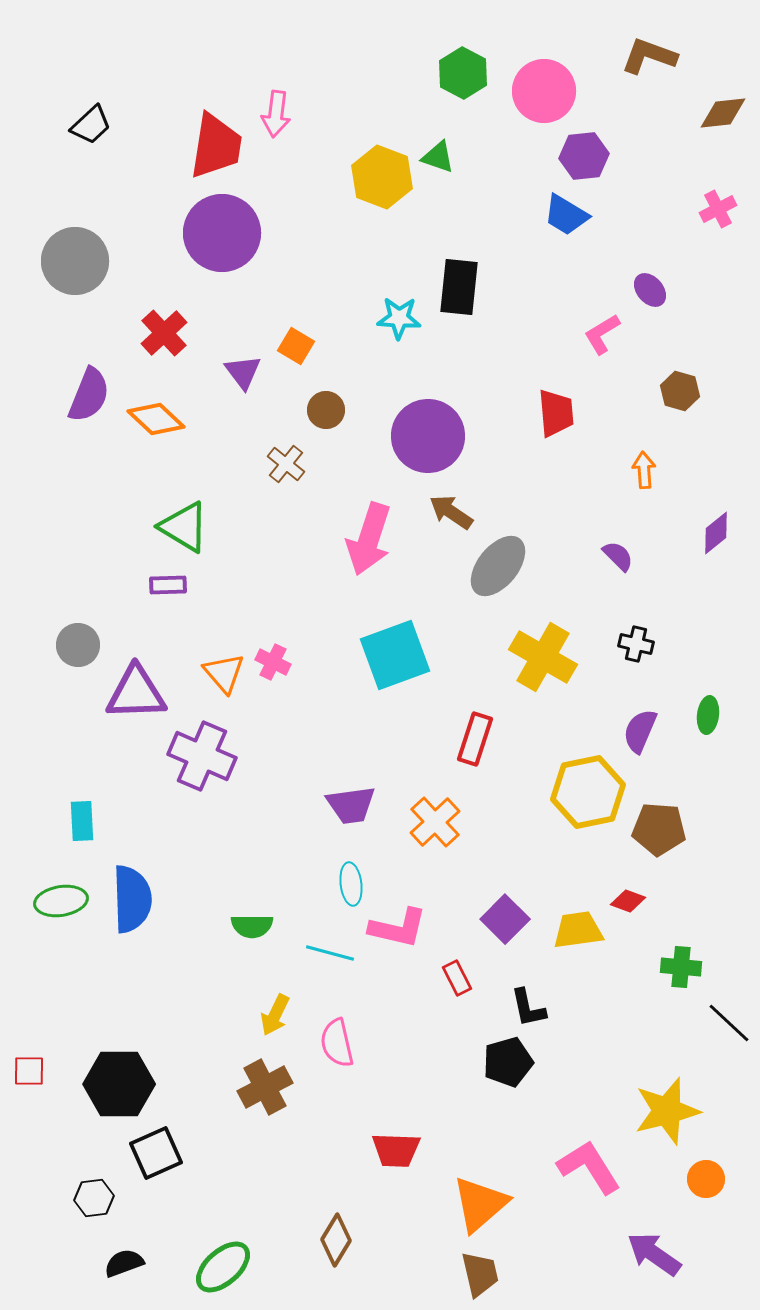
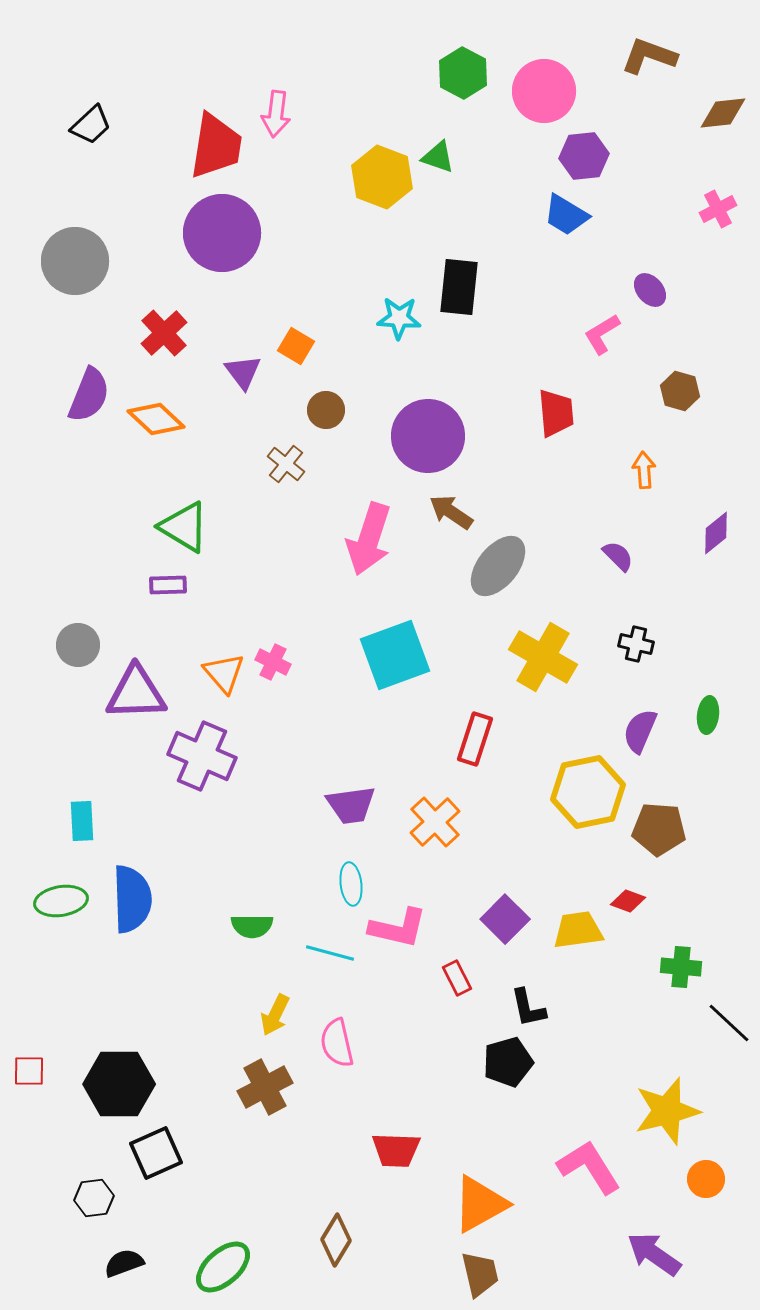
orange triangle at (480, 1204): rotated 12 degrees clockwise
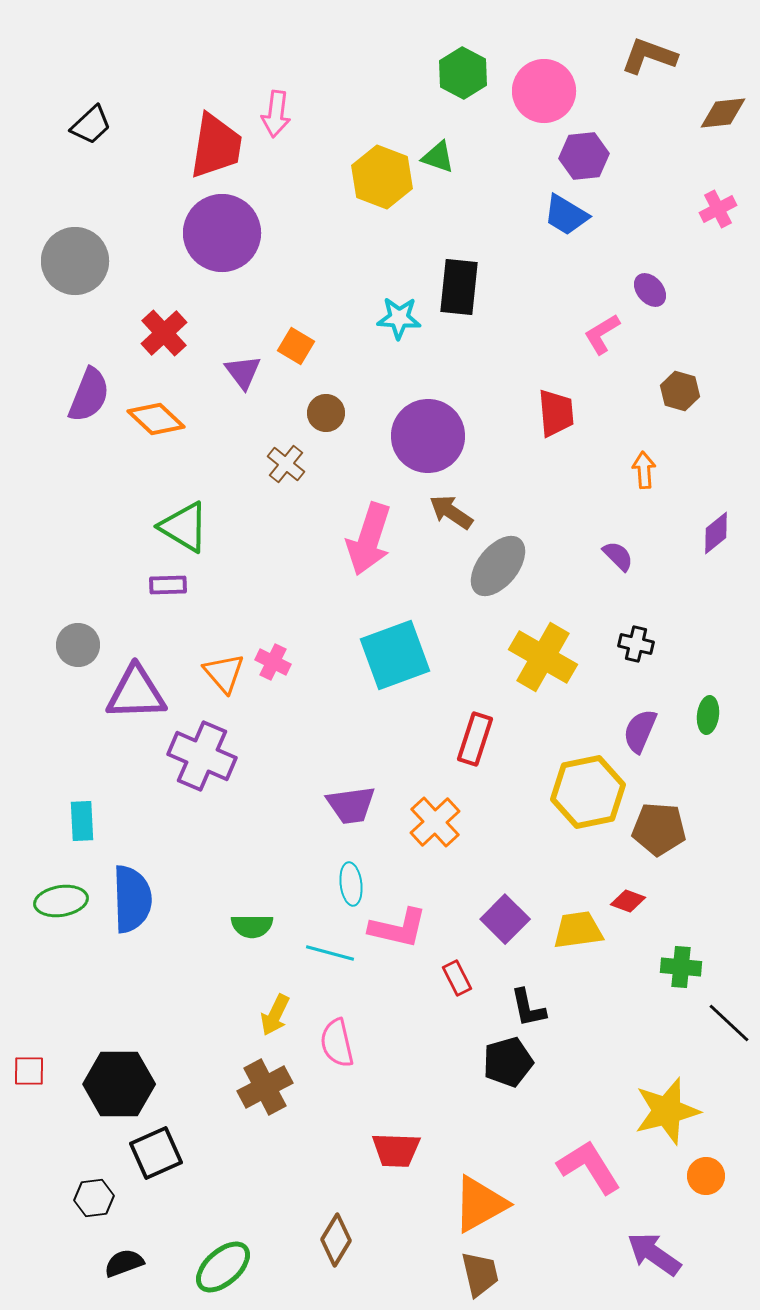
brown circle at (326, 410): moved 3 px down
orange circle at (706, 1179): moved 3 px up
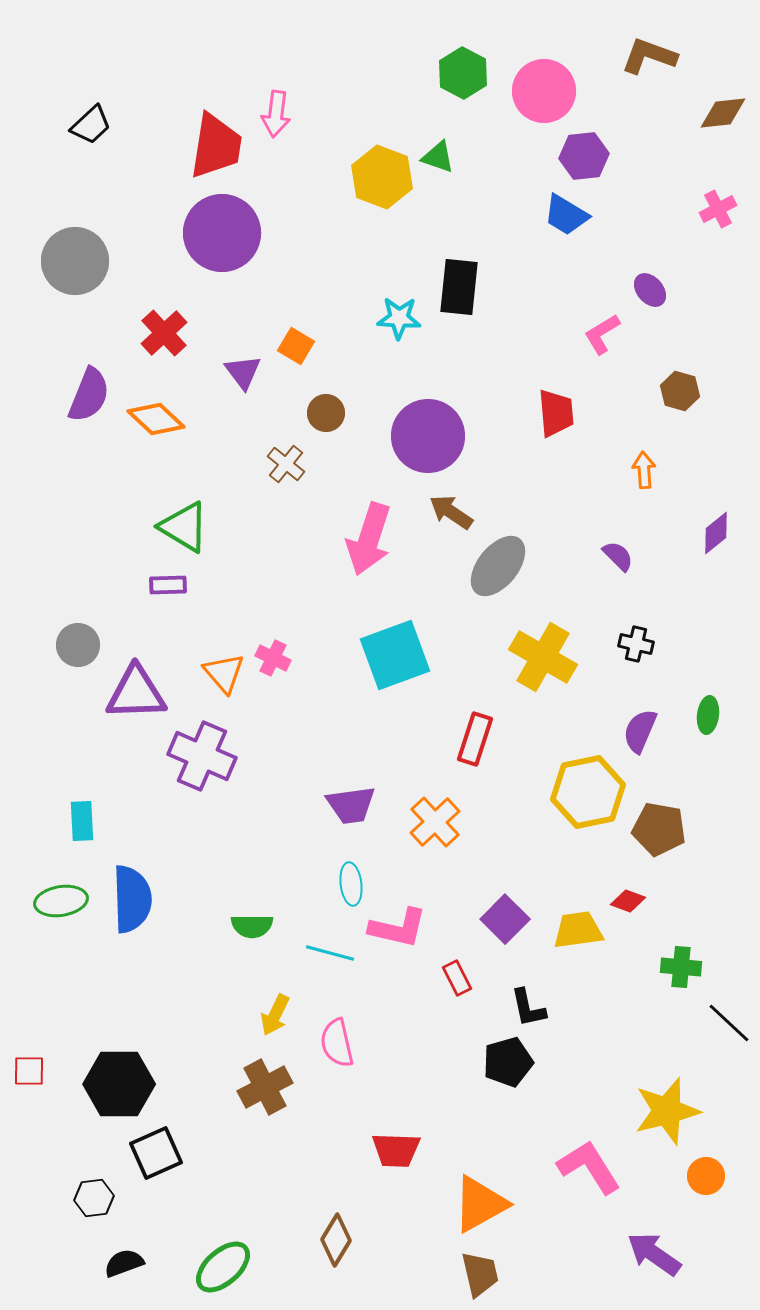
pink cross at (273, 662): moved 4 px up
brown pentagon at (659, 829): rotated 6 degrees clockwise
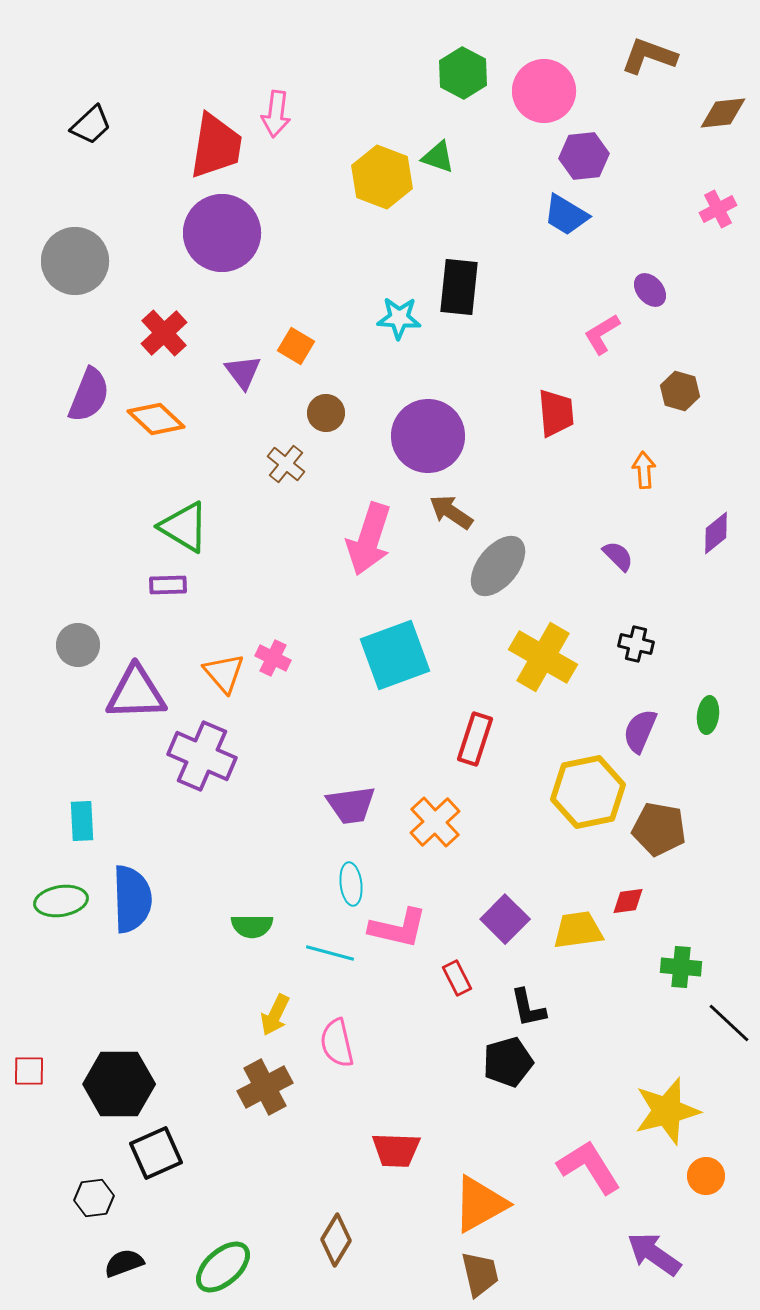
red diamond at (628, 901): rotated 28 degrees counterclockwise
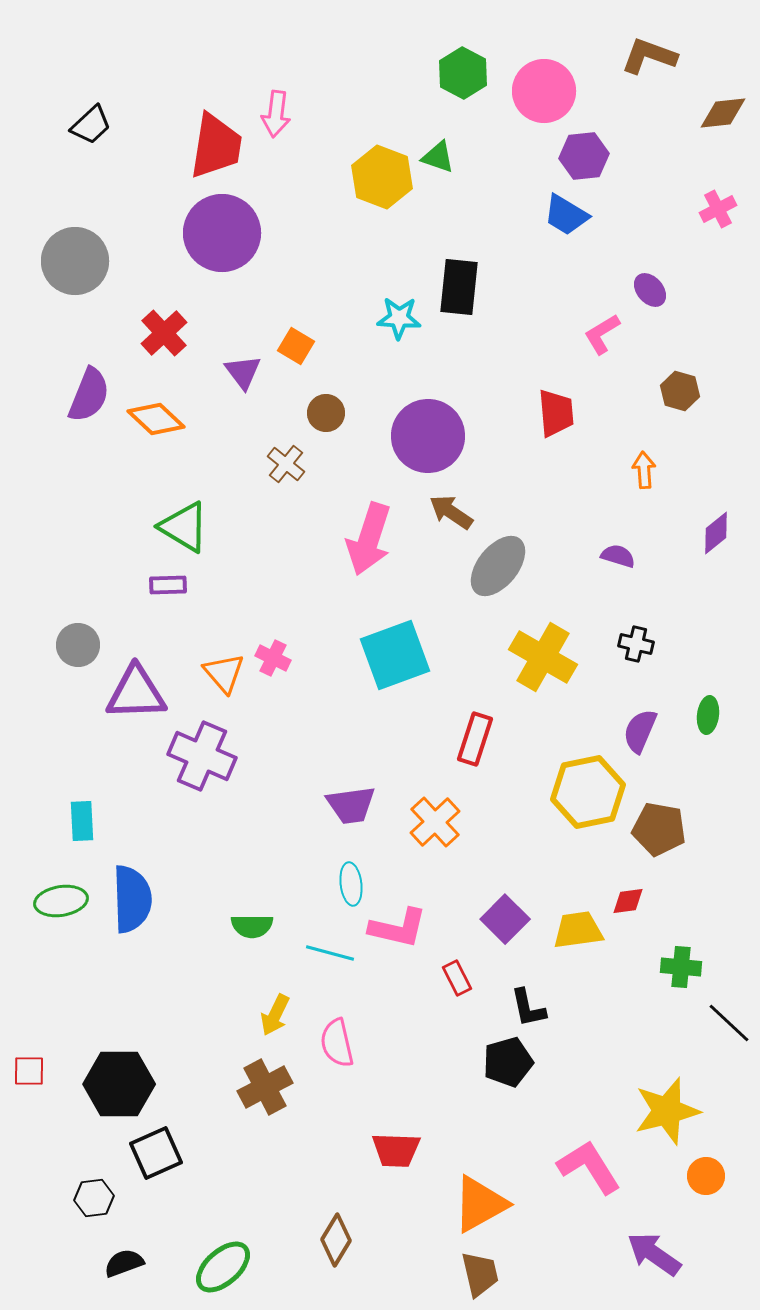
purple semicircle at (618, 556): rotated 28 degrees counterclockwise
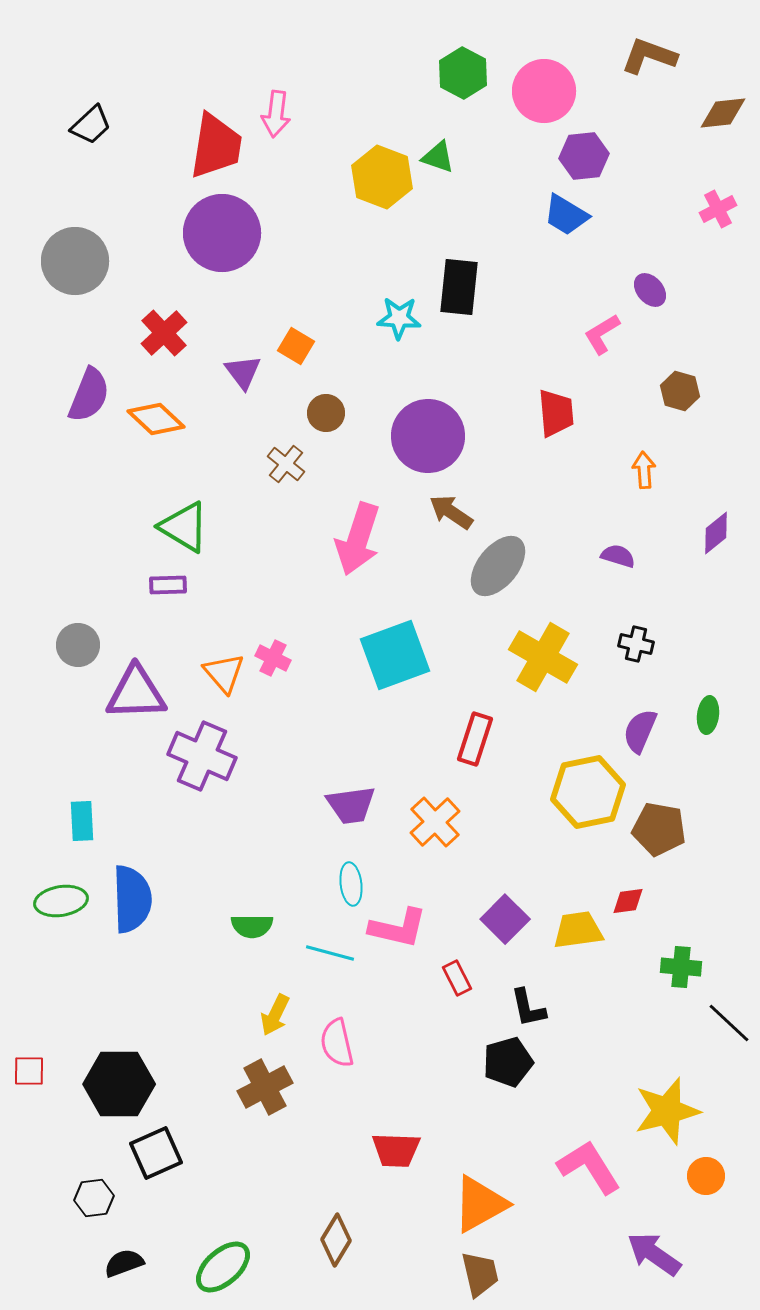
pink arrow at (369, 539): moved 11 px left
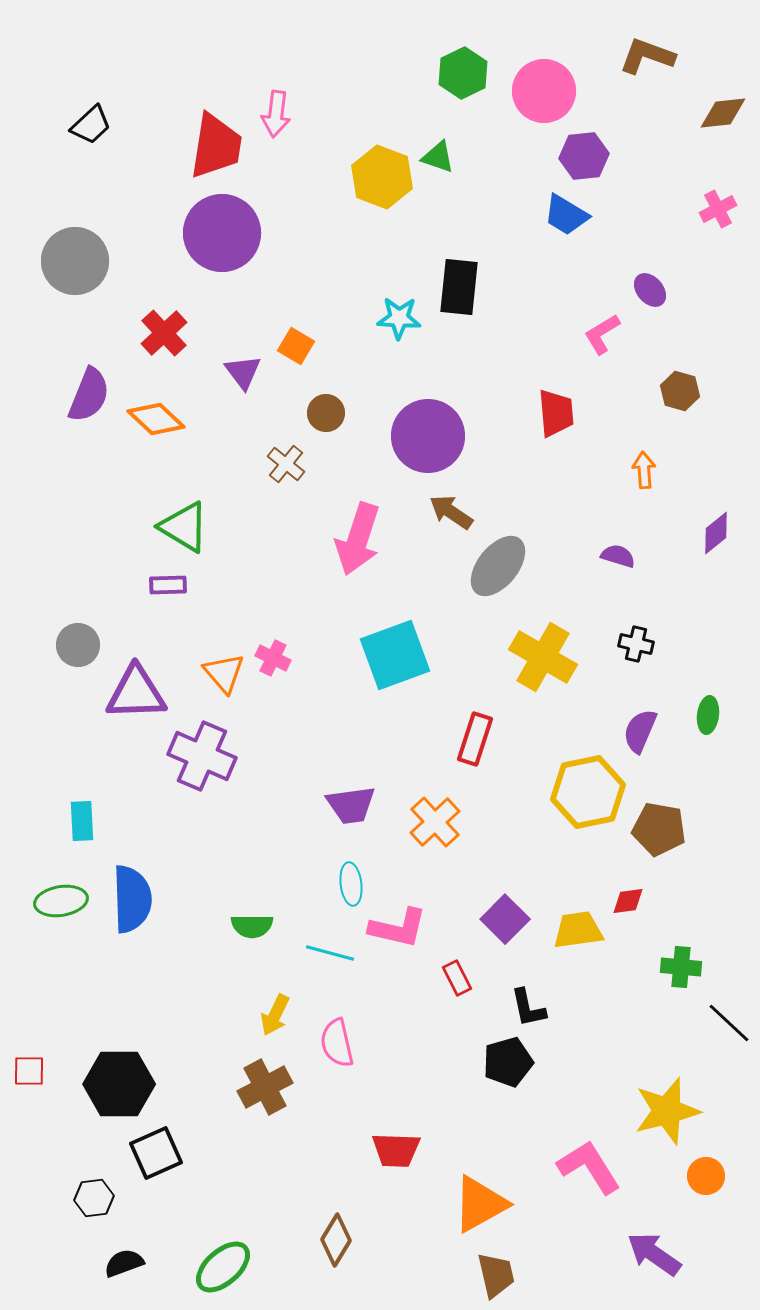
brown L-shape at (649, 56): moved 2 px left
green hexagon at (463, 73): rotated 6 degrees clockwise
brown trapezoid at (480, 1274): moved 16 px right, 1 px down
